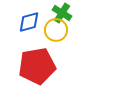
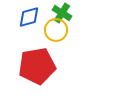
blue diamond: moved 5 px up
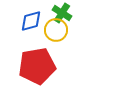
blue diamond: moved 2 px right, 4 px down
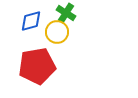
green cross: moved 4 px right
yellow circle: moved 1 px right, 2 px down
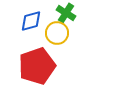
yellow circle: moved 1 px down
red pentagon: rotated 9 degrees counterclockwise
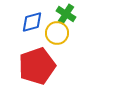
green cross: moved 1 px down
blue diamond: moved 1 px right, 1 px down
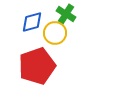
yellow circle: moved 2 px left
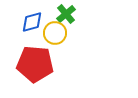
green cross: rotated 18 degrees clockwise
red pentagon: moved 2 px left, 2 px up; rotated 24 degrees clockwise
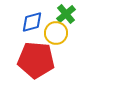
yellow circle: moved 1 px right
red pentagon: moved 1 px right, 4 px up
